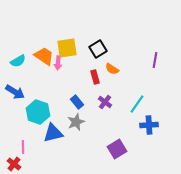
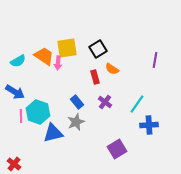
pink line: moved 2 px left, 31 px up
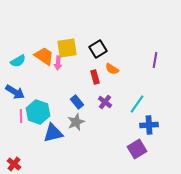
purple square: moved 20 px right
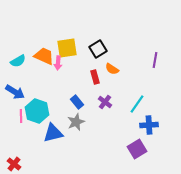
orange trapezoid: rotated 10 degrees counterclockwise
cyan hexagon: moved 1 px left, 1 px up
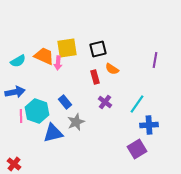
black square: rotated 18 degrees clockwise
blue arrow: rotated 42 degrees counterclockwise
blue rectangle: moved 12 px left
